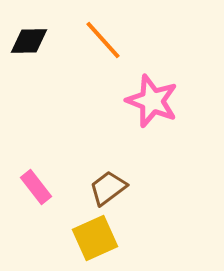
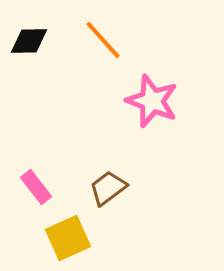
yellow square: moved 27 px left
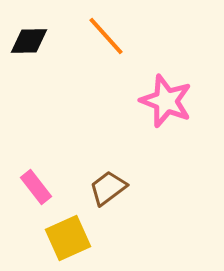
orange line: moved 3 px right, 4 px up
pink star: moved 14 px right
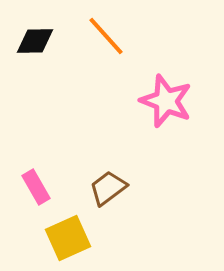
black diamond: moved 6 px right
pink rectangle: rotated 8 degrees clockwise
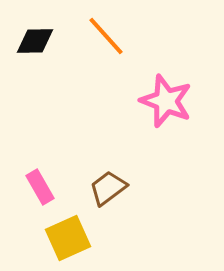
pink rectangle: moved 4 px right
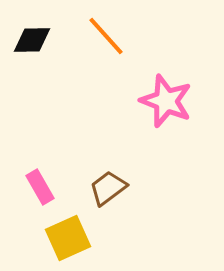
black diamond: moved 3 px left, 1 px up
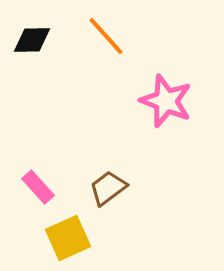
pink rectangle: moved 2 px left; rotated 12 degrees counterclockwise
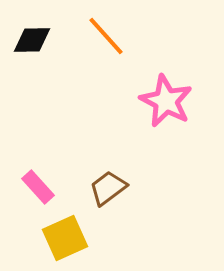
pink star: rotated 6 degrees clockwise
yellow square: moved 3 px left
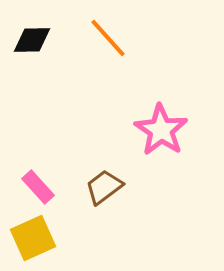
orange line: moved 2 px right, 2 px down
pink star: moved 5 px left, 29 px down; rotated 6 degrees clockwise
brown trapezoid: moved 4 px left, 1 px up
yellow square: moved 32 px left
